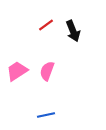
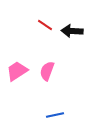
red line: moved 1 px left; rotated 70 degrees clockwise
black arrow: moved 1 px left; rotated 115 degrees clockwise
blue line: moved 9 px right
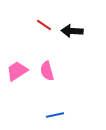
red line: moved 1 px left
pink semicircle: rotated 36 degrees counterclockwise
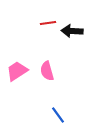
red line: moved 4 px right, 2 px up; rotated 42 degrees counterclockwise
blue line: moved 3 px right; rotated 66 degrees clockwise
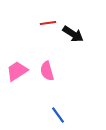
black arrow: moved 1 px right, 3 px down; rotated 150 degrees counterclockwise
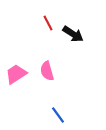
red line: rotated 70 degrees clockwise
pink trapezoid: moved 1 px left, 3 px down
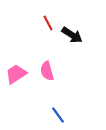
black arrow: moved 1 px left, 1 px down
